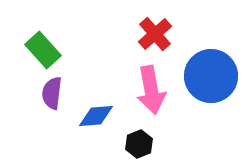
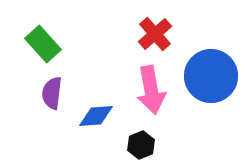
green rectangle: moved 6 px up
black hexagon: moved 2 px right, 1 px down
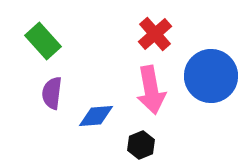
green rectangle: moved 3 px up
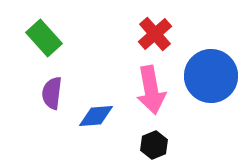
green rectangle: moved 1 px right, 3 px up
black hexagon: moved 13 px right
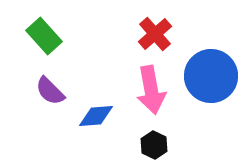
green rectangle: moved 2 px up
purple semicircle: moved 2 px left, 2 px up; rotated 52 degrees counterclockwise
black hexagon: rotated 12 degrees counterclockwise
